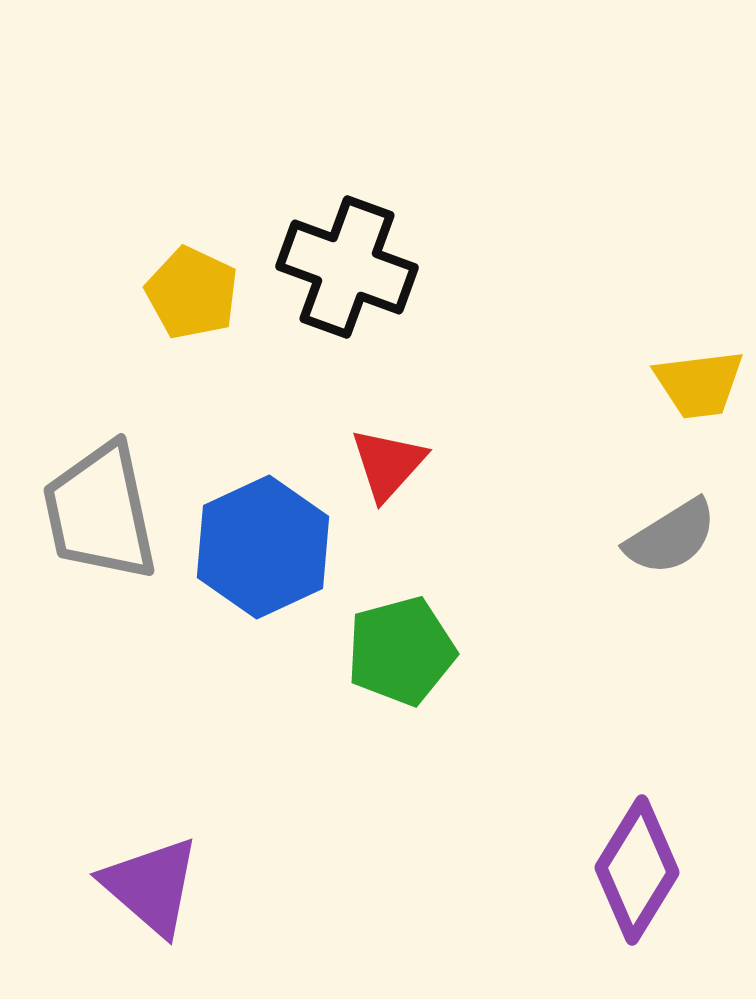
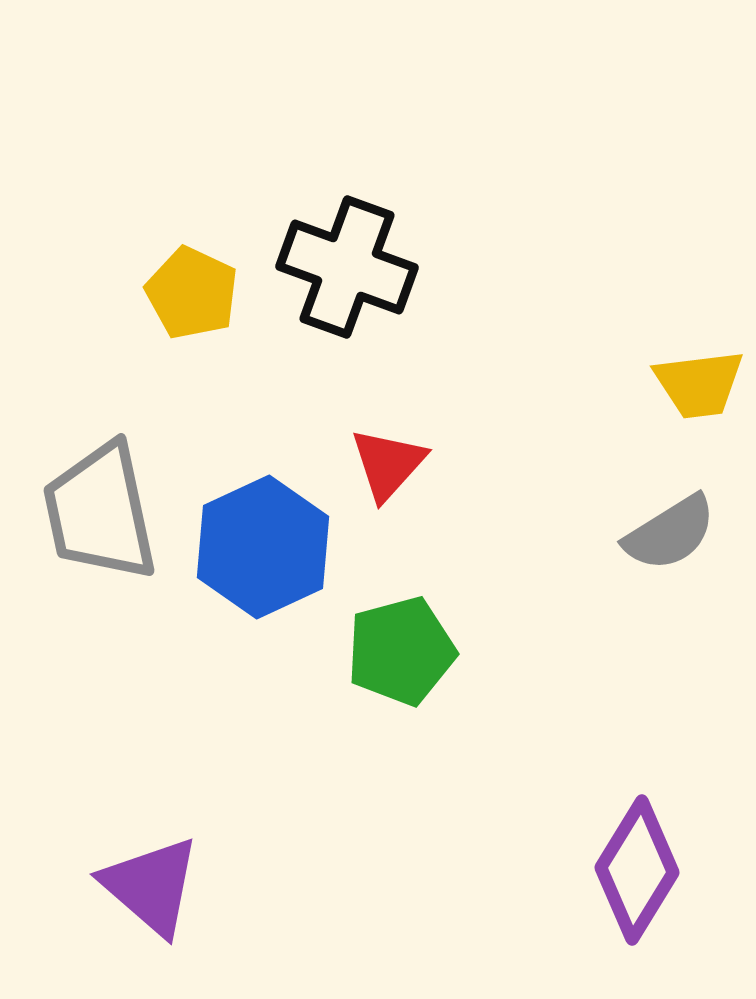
gray semicircle: moved 1 px left, 4 px up
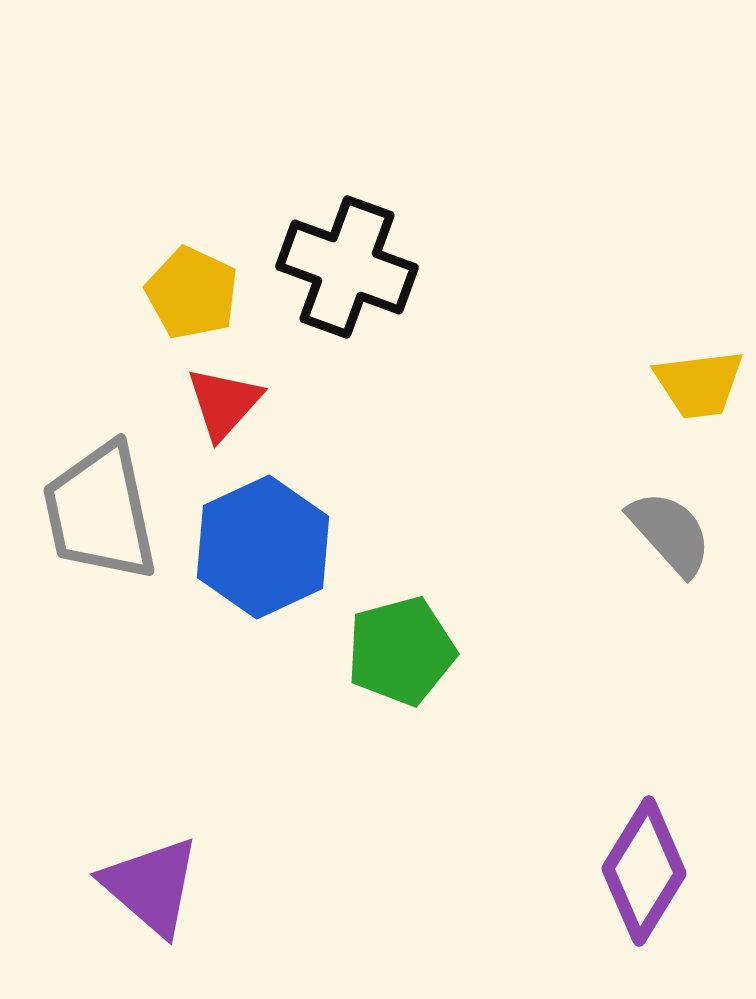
red triangle: moved 164 px left, 61 px up
gray semicircle: rotated 100 degrees counterclockwise
purple diamond: moved 7 px right, 1 px down
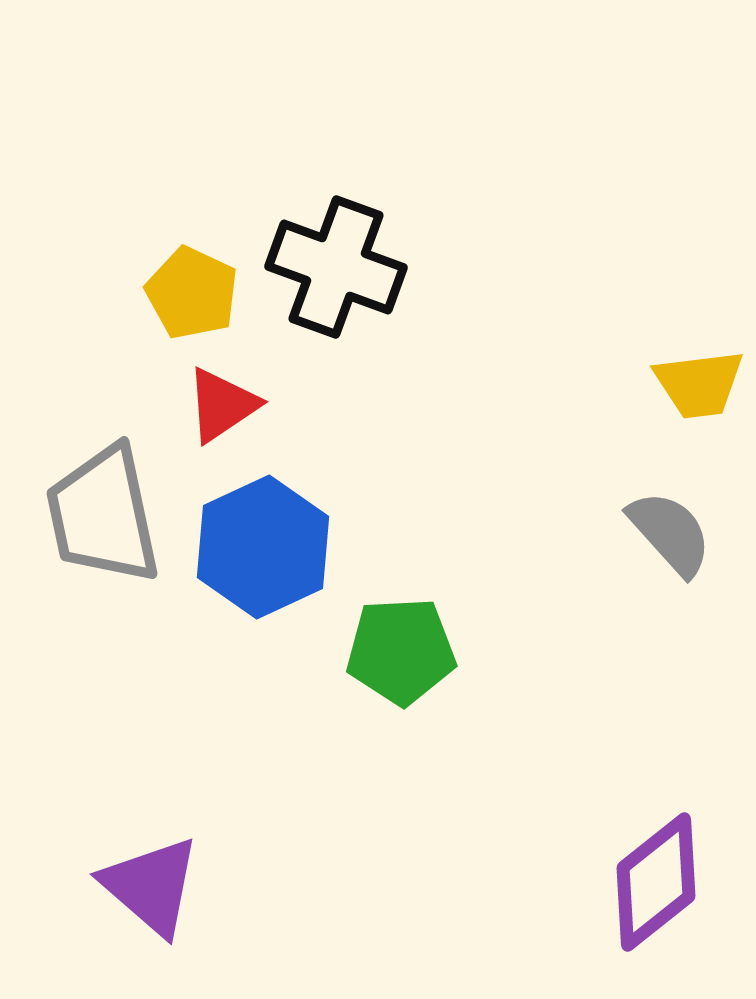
black cross: moved 11 px left
red triangle: moved 2 px left, 2 px down; rotated 14 degrees clockwise
gray trapezoid: moved 3 px right, 3 px down
green pentagon: rotated 12 degrees clockwise
purple diamond: moved 12 px right, 11 px down; rotated 20 degrees clockwise
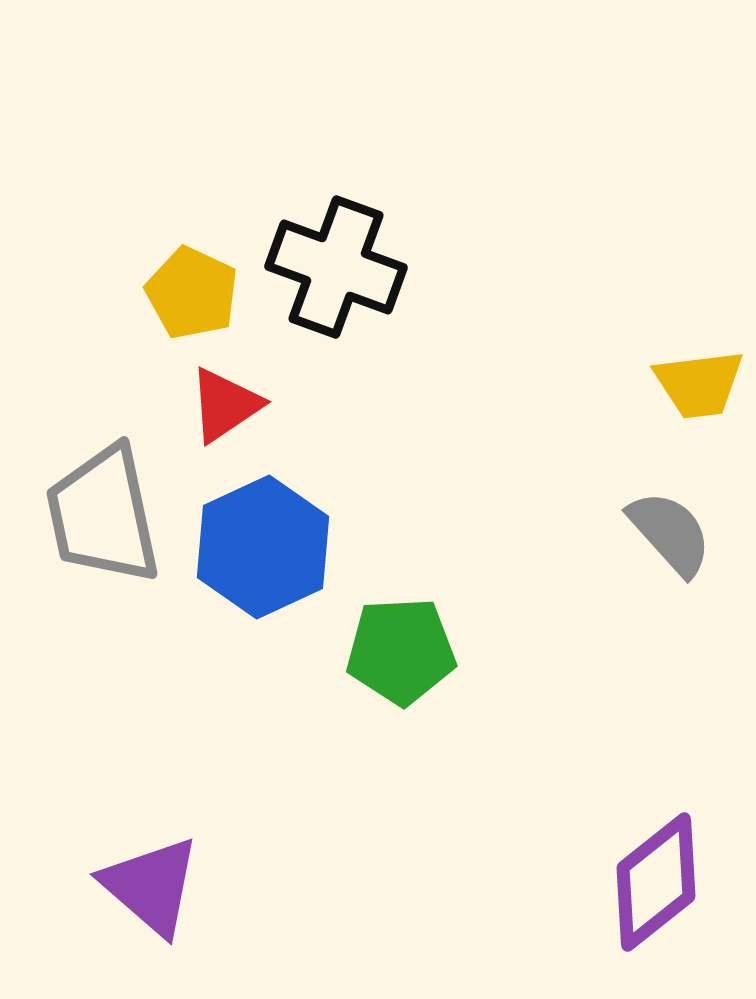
red triangle: moved 3 px right
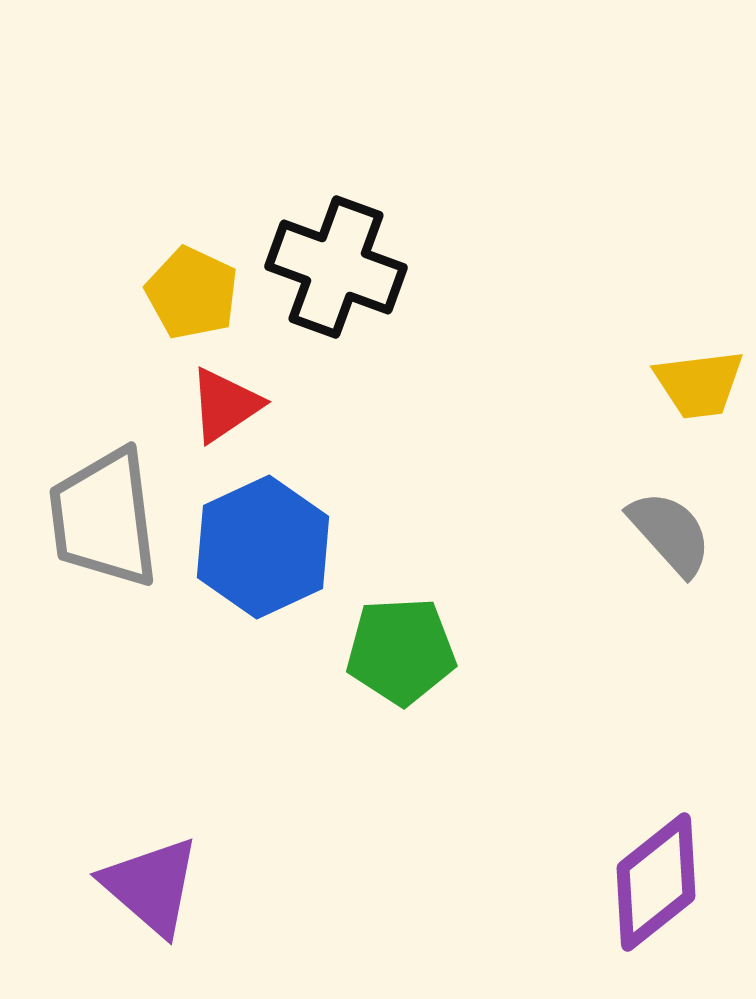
gray trapezoid: moved 1 px right, 3 px down; rotated 5 degrees clockwise
